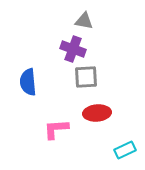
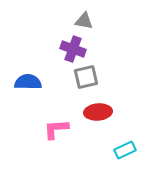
gray square: rotated 10 degrees counterclockwise
blue semicircle: rotated 96 degrees clockwise
red ellipse: moved 1 px right, 1 px up
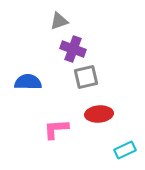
gray triangle: moved 25 px left; rotated 30 degrees counterclockwise
red ellipse: moved 1 px right, 2 px down
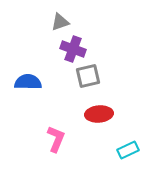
gray triangle: moved 1 px right, 1 px down
gray square: moved 2 px right, 1 px up
pink L-shape: moved 10 px down; rotated 116 degrees clockwise
cyan rectangle: moved 3 px right
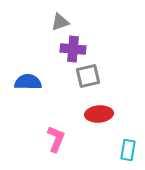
purple cross: rotated 15 degrees counterclockwise
cyan rectangle: rotated 55 degrees counterclockwise
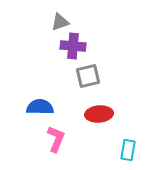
purple cross: moved 3 px up
blue semicircle: moved 12 px right, 25 px down
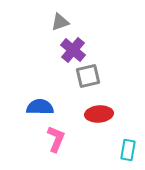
purple cross: moved 4 px down; rotated 35 degrees clockwise
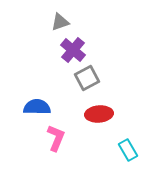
gray square: moved 1 px left, 2 px down; rotated 15 degrees counterclockwise
blue semicircle: moved 3 px left
pink L-shape: moved 1 px up
cyan rectangle: rotated 40 degrees counterclockwise
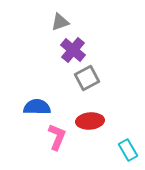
red ellipse: moved 9 px left, 7 px down
pink L-shape: moved 1 px right, 1 px up
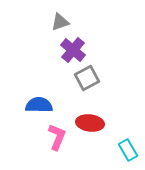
blue semicircle: moved 2 px right, 2 px up
red ellipse: moved 2 px down; rotated 12 degrees clockwise
